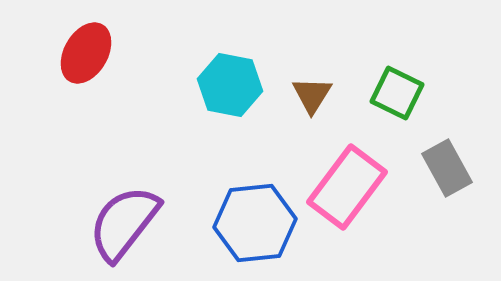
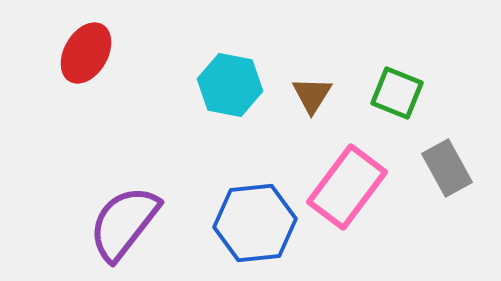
green square: rotated 4 degrees counterclockwise
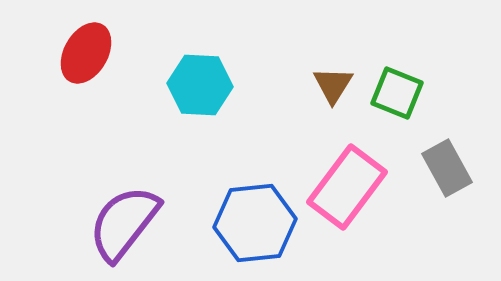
cyan hexagon: moved 30 px left; rotated 8 degrees counterclockwise
brown triangle: moved 21 px right, 10 px up
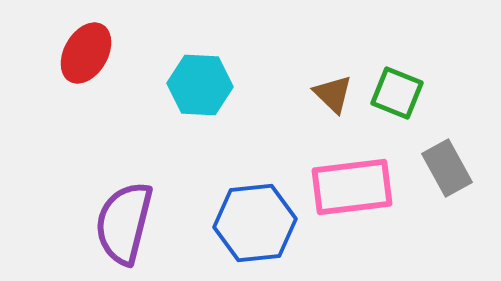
brown triangle: moved 9 px down; rotated 18 degrees counterclockwise
pink rectangle: moved 5 px right; rotated 46 degrees clockwise
purple semicircle: rotated 24 degrees counterclockwise
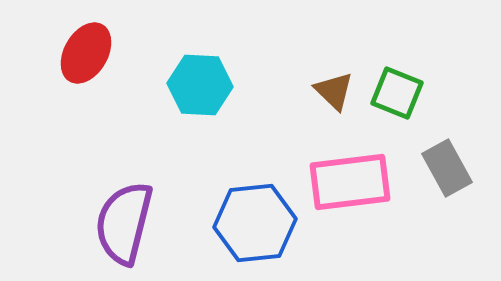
brown triangle: moved 1 px right, 3 px up
pink rectangle: moved 2 px left, 5 px up
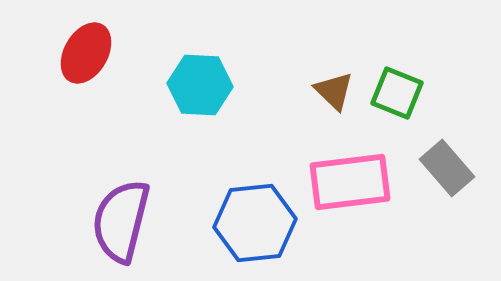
gray rectangle: rotated 12 degrees counterclockwise
purple semicircle: moved 3 px left, 2 px up
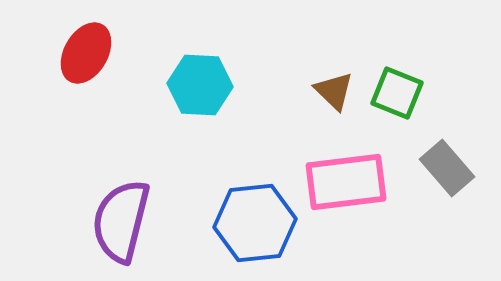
pink rectangle: moved 4 px left
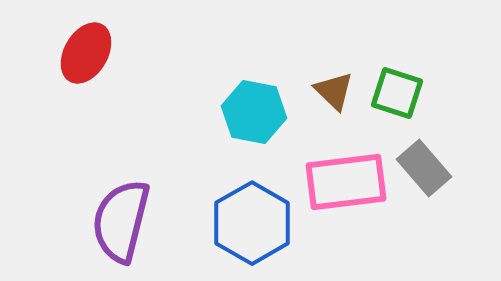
cyan hexagon: moved 54 px right, 27 px down; rotated 8 degrees clockwise
green square: rotated 4 degrees counterclockwise
gray rectangle: moved 23 px left
blue hexagon: moved 3 px left; rotated 24 degrees counterclockwise
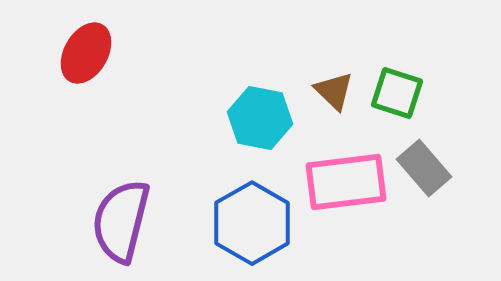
cyan hexagon: moved 6 px right, 6 px down
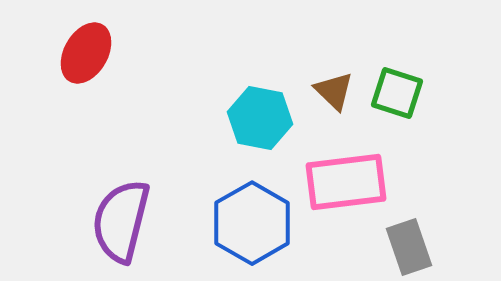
gray rectangle: moved 15 px left, 79 px down; rotated 22 degrees clockwise
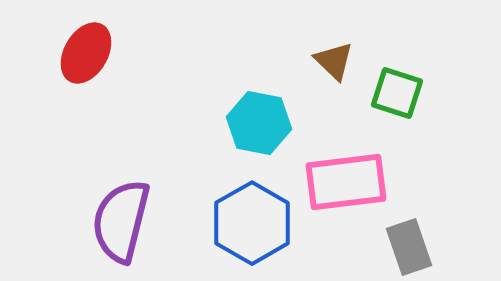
brown triangle: moved 30 px up
cyan hexagon: moved 1 px left, 5 px down
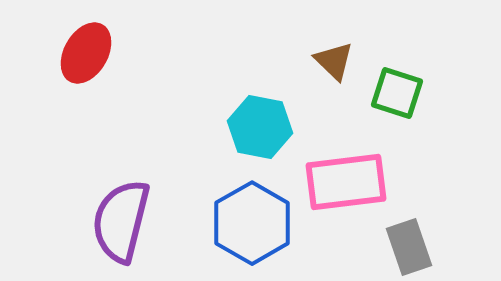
cyan hexagon: moved 1 px right, 4 px down
